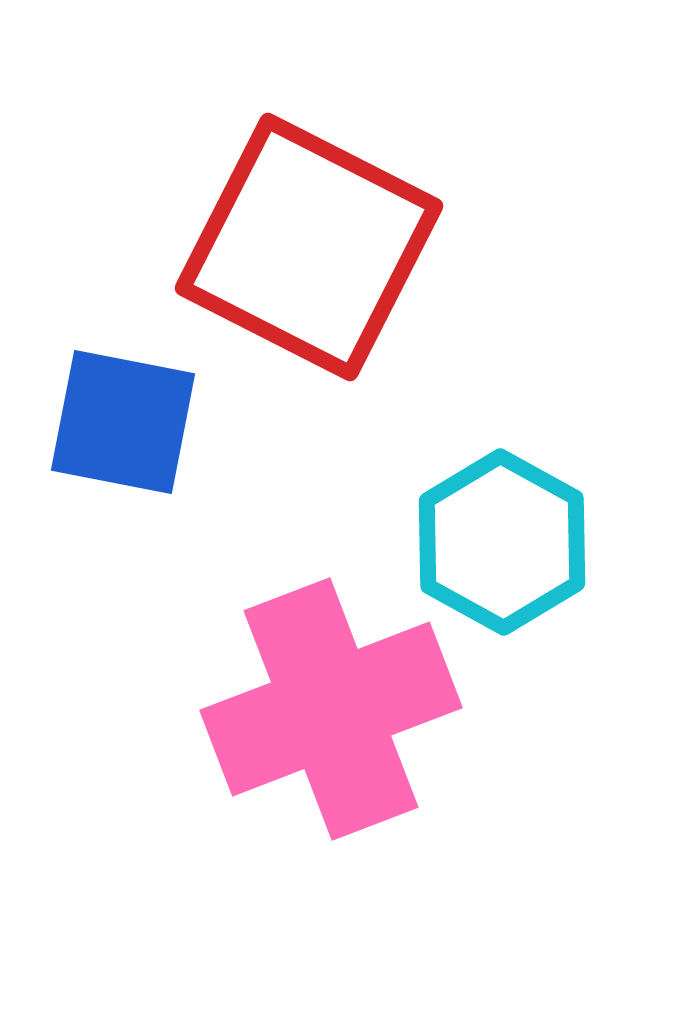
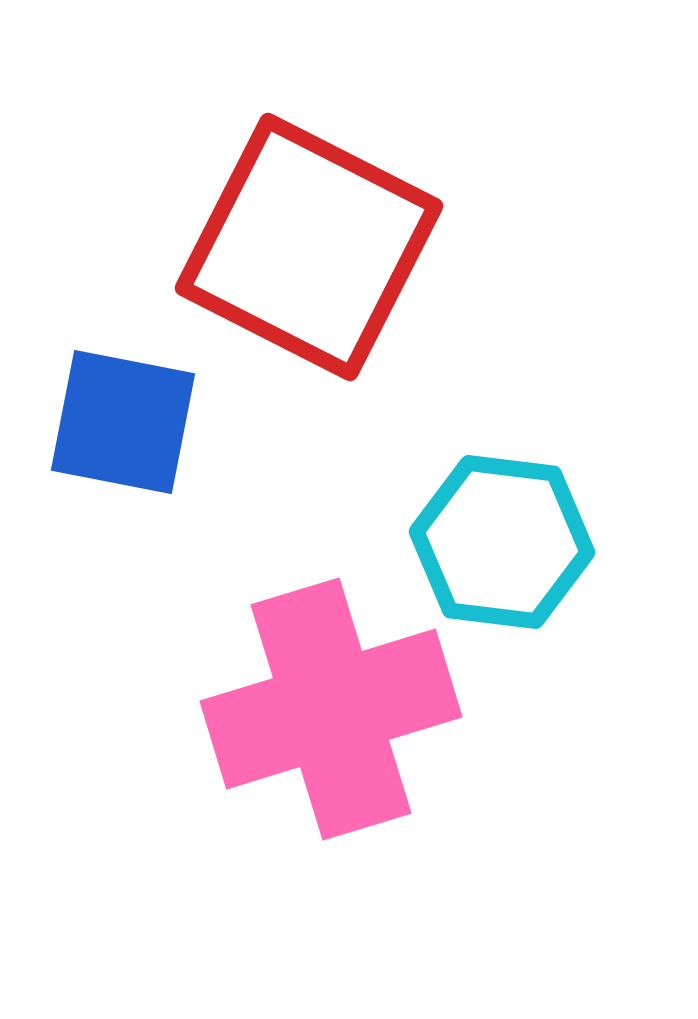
cyan hexagon: rotated 22 degrees counterclockwise
pink cross: rotated 4 degrees clockwise
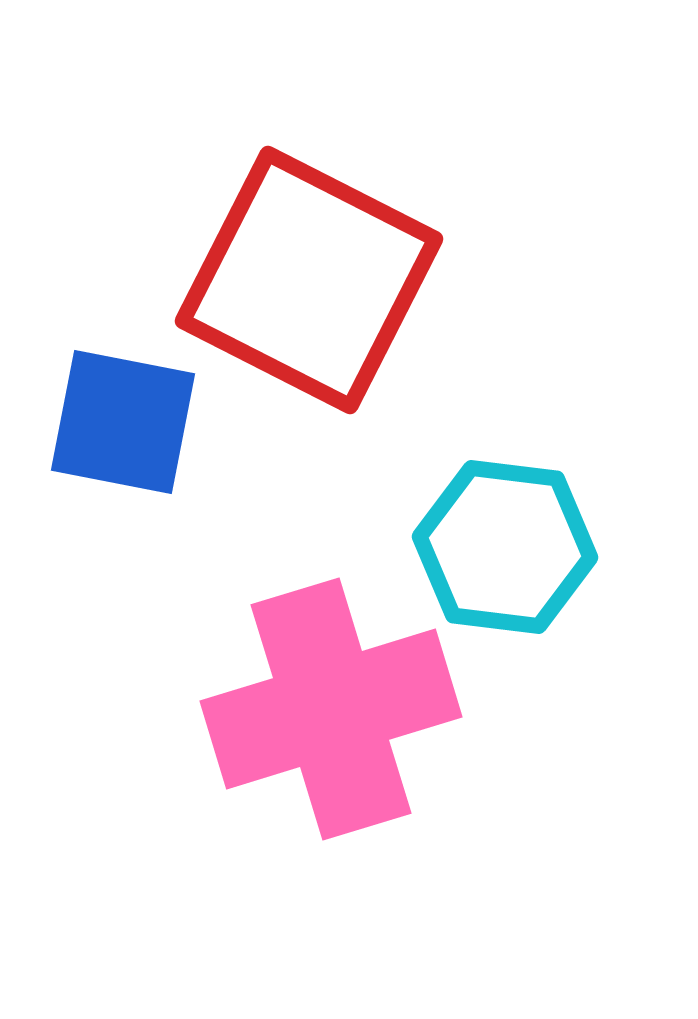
red square: moved 33 px down
cyan hexagon: moved 3 px right, 5 px down
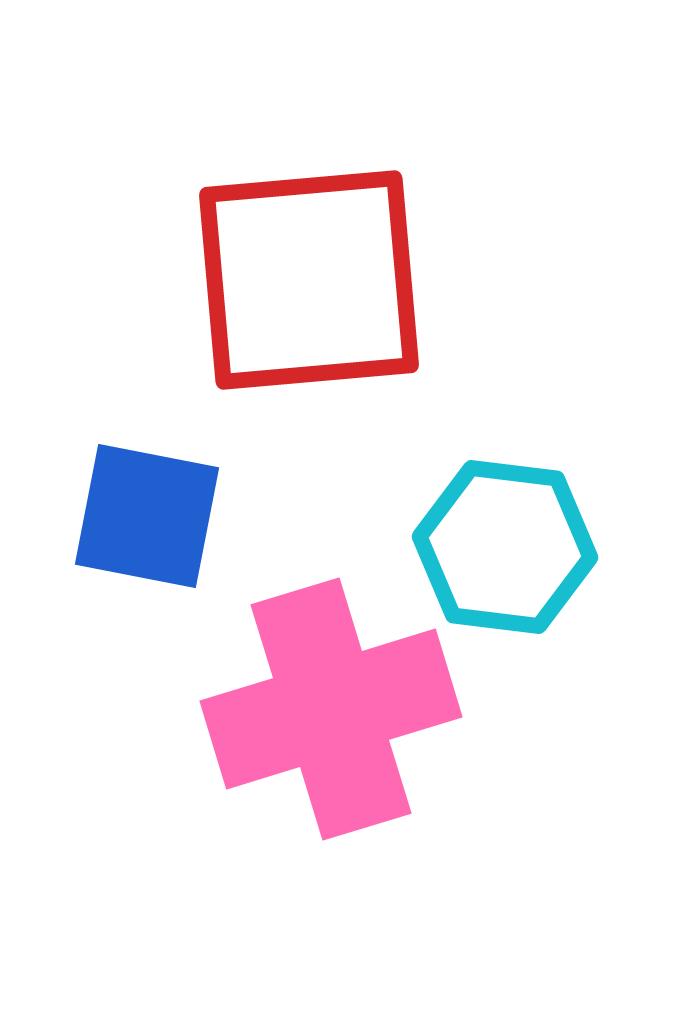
red square: rotated 32 degrees counterclockwise
blue square: moved 24 px right, 94 px down
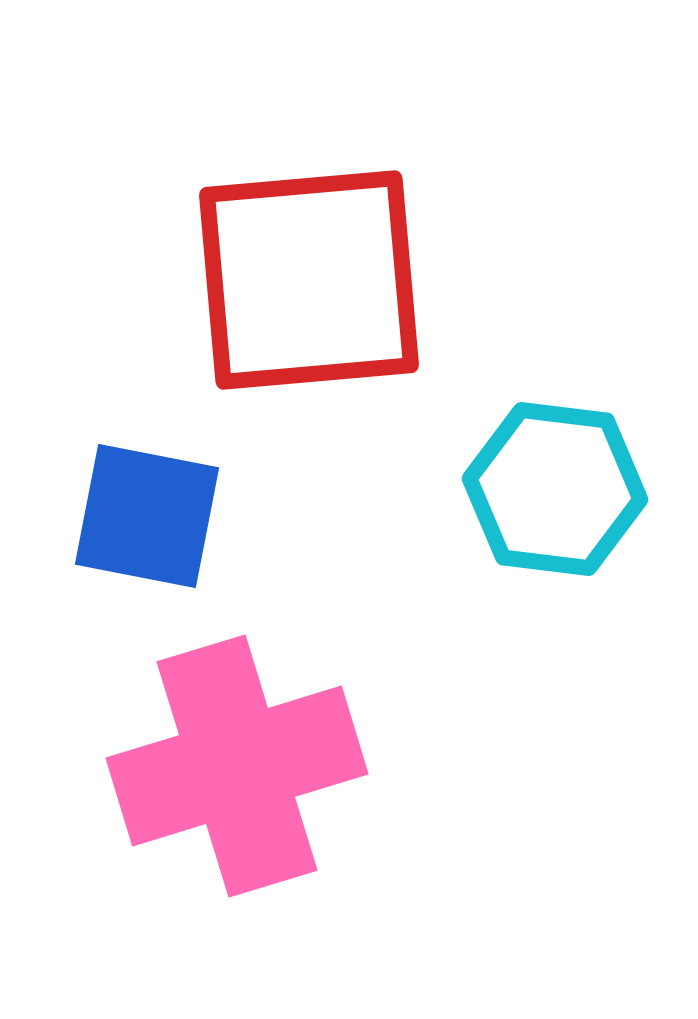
cyan hexagon: moved 50 px right, 58 px up
pink cross: moved 94 px left, 57 px down
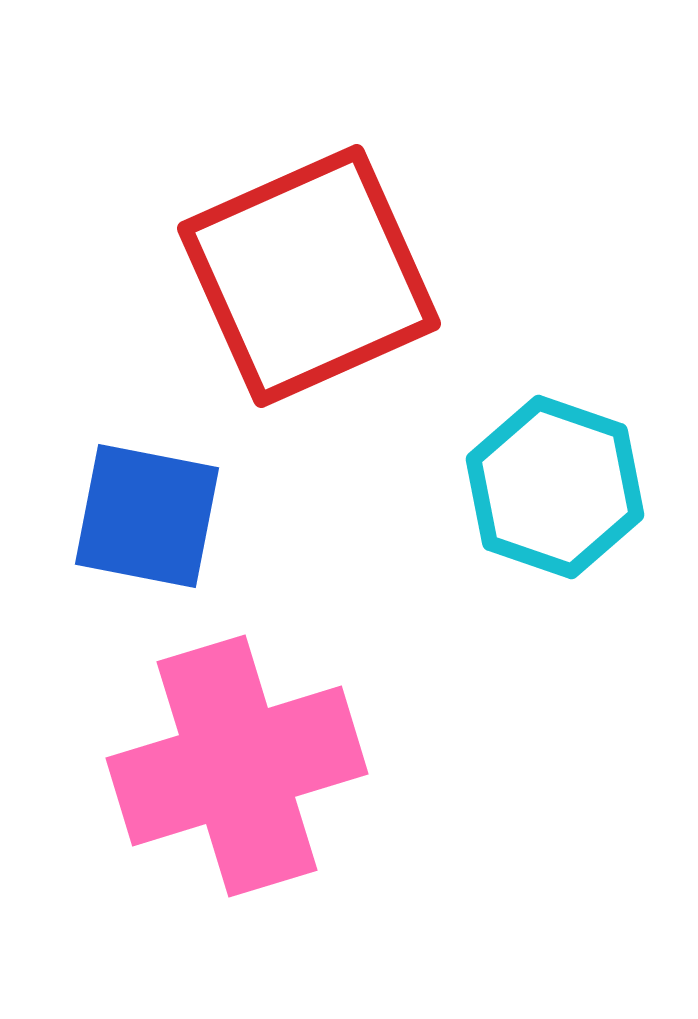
red square: moved 4 px up; rotated 19 degrees counterclockwise
cyan hexagon: moved 2 px up; rotated 12 degrees clockwise
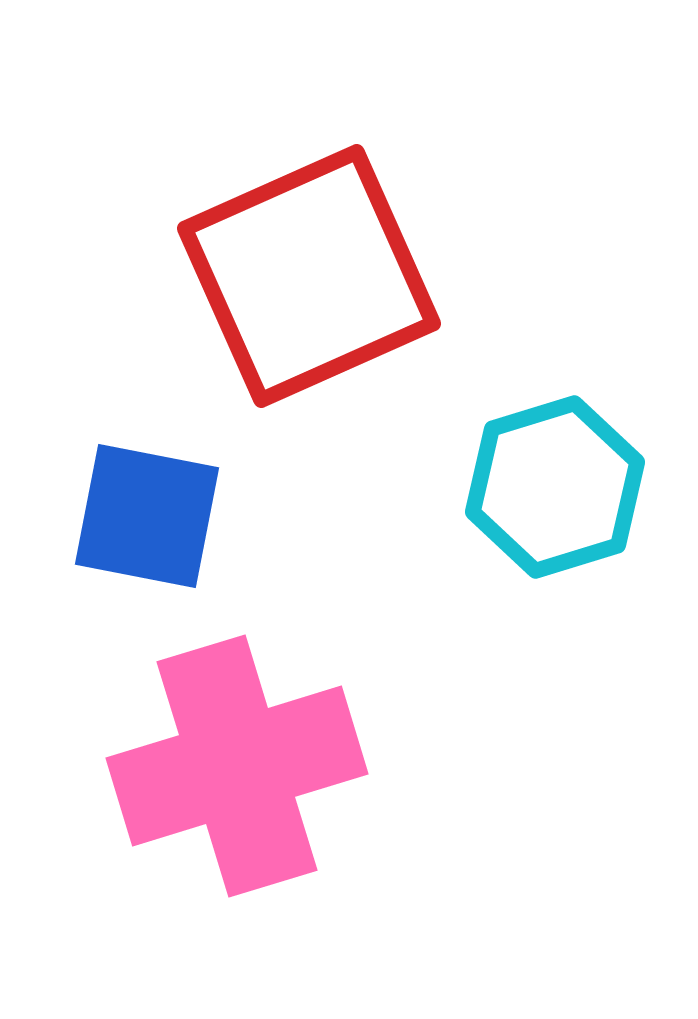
cyan hexagon: rotated 24 degrees clockwise
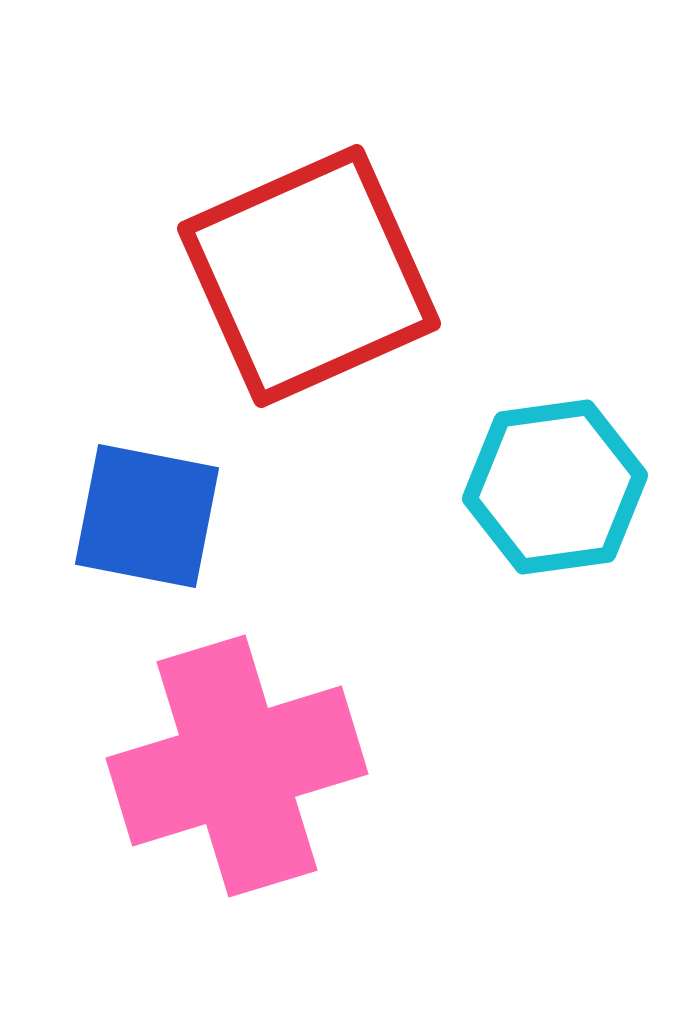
cyan hexagon: rotated 9 degrees clockwise
